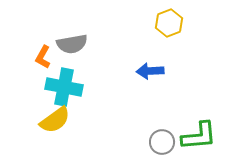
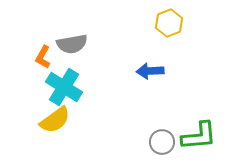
cyan cross: rotated 21 degrees clockwise
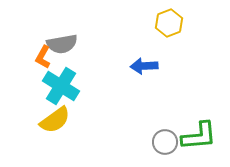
gray semicircle: moved 10 px left
blue arrow: moved 6 px left, 5 px up
cyan cross: moved 3 px left, 1 px up
gray circle: moved 3 px right
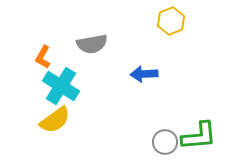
yellow hexagon: moved 2 px right, 2 px up
gray semicircle: moved 30 px right
blue arrow: moved 8 px down
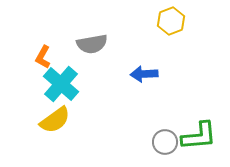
cyan cross: moved 2 px up; rotated 9 degrees clockwise
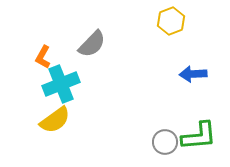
gray semicircle: rotated 36 degrees counterclockwise
blue arrow: moved 49 px right
cyan cross: rotated 27 degrees clockwise
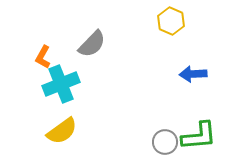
yellow hexagon: rotated 16 degrees counterclockwise
yellow semicircle: moved 7 px right, 11 px down
